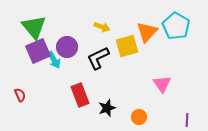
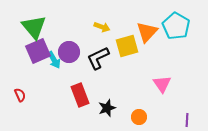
purple circle: moved 2 px right, 5 px down
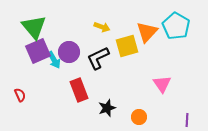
red rectangle: moved 1 px left, 5 px up
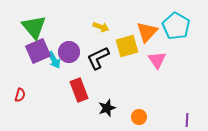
yellow arrow: moved 1 px left
pink triangle: moved 5 px left, 24 px up
red semicircle: rotated 40 degrees clockwise
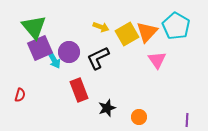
yellow square: moved 12 px up; rotated 15 degrees counterclockwise
purple square: moved 2 px right, 3 px up
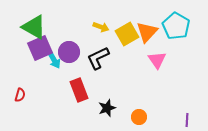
green triangle: rotated 20 degrees counterclockwise
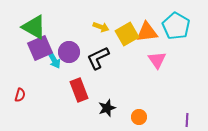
orange triangle: rotated 40 degrees clockwise
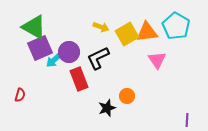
cyan arrow: rotated 78 degrees clockwise
red rectangle: moved 11 px up
orange circle: moved 12 px left, 21 px up
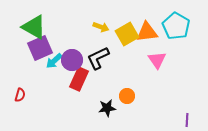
purple circle: moved 3 px right, 8 px down
cyan arrow: moved 1 px down
red rectangle: rotated 45 degrees clockwise
black star: rotated 12 degrees clockwise
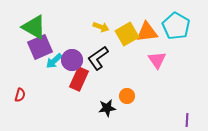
purple square: moved 1 px up
black L-shape: rotated 10 degrees counterclockwise
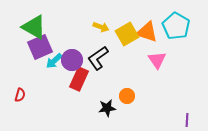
orange triangle: rotated 25 degrees clockwise
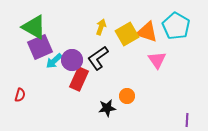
yellow arrow: rotated 91 degrees counterclockwise
